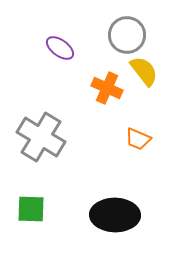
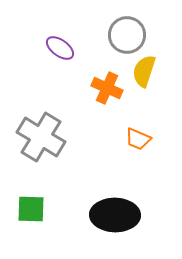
yellow semicircle: rotated 124 degrees counterclockwise
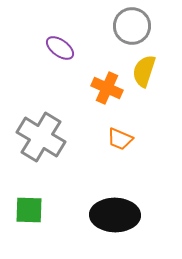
gray circle: moved 5 px right, 9 px up
orange trapezoid: moved 18 px left
green square: moved 2 px left, 1 px down
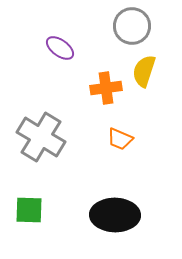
orange cross: moved 1 px left; rotated 32 degrees counterclockwise
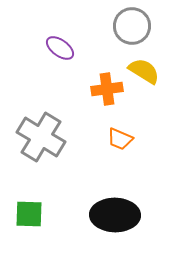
yellow semicircle: rotated 104 degrees clockwise
orange cross: moved 1 px right, 1 px down
green square: moved 4 px down
